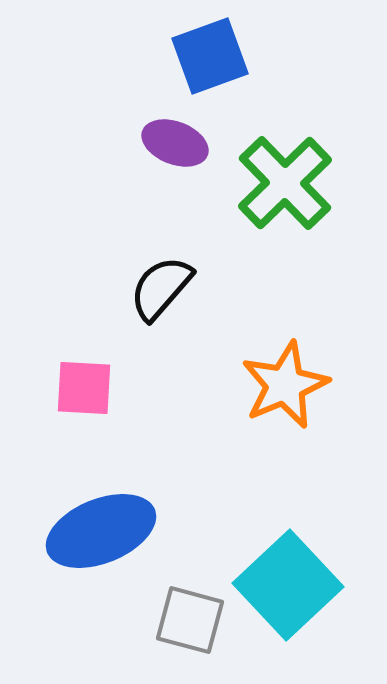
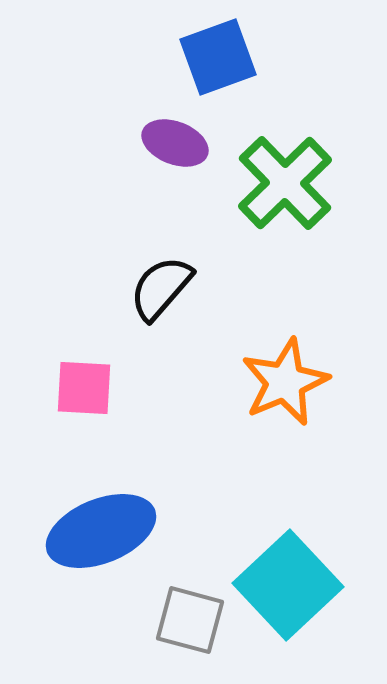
blue square: moved 8 px right, 1 px down
orange star: moved 3 px up
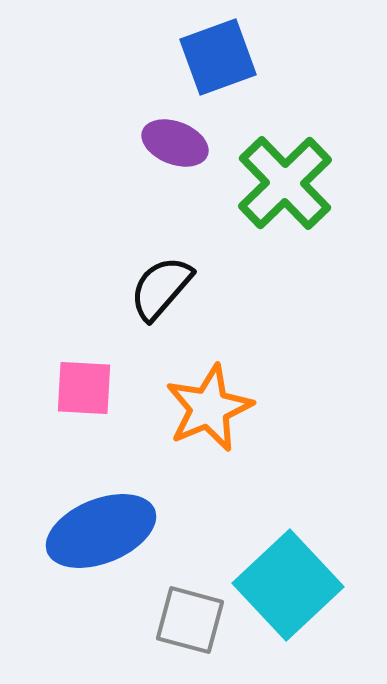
orange star: moved 76 px left, 26 px down
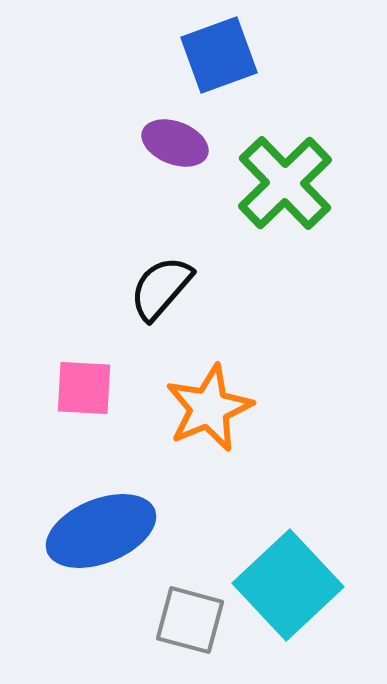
blue square: moved 1 px right, 2 px up
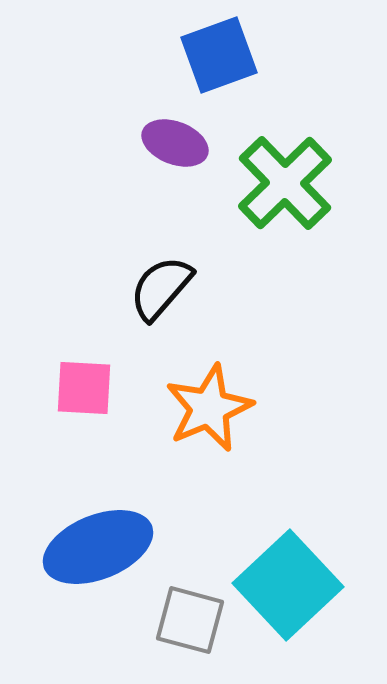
blue ellipse: moved 3 px left, 16 px down
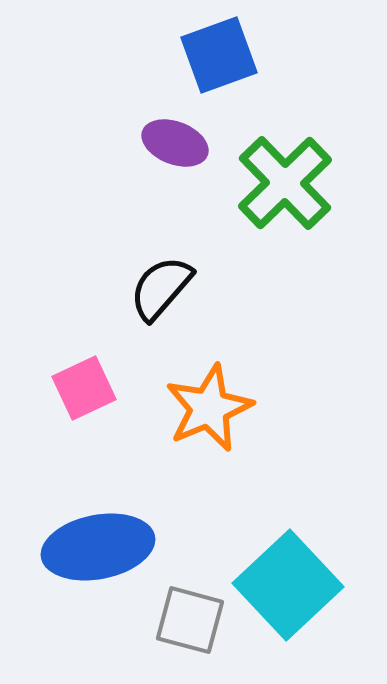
pink square: rotated 28 degrees counterclockwise
blue ellipse: rotated 11 degrees clockwise
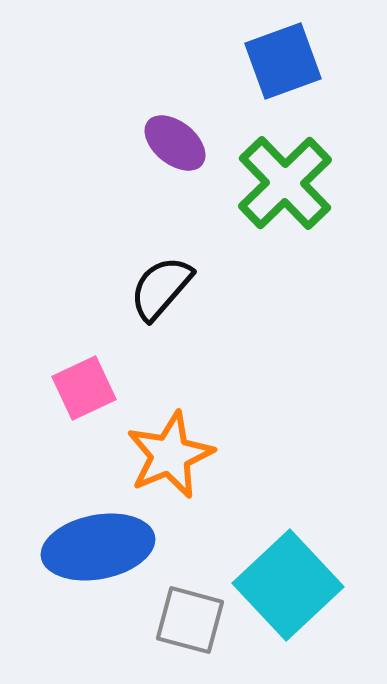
blue square: moved 64 px right, 6 px down
purple ellipse: rotated 18 degrees clockwise
orange star: moved 39 px left, 47 px down
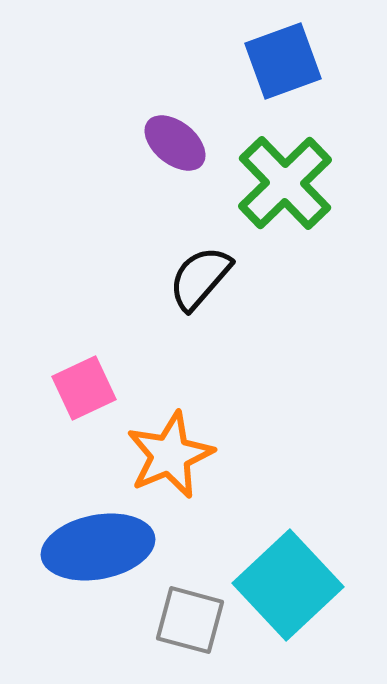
black semicircle: moved 39 px right, 10 px up
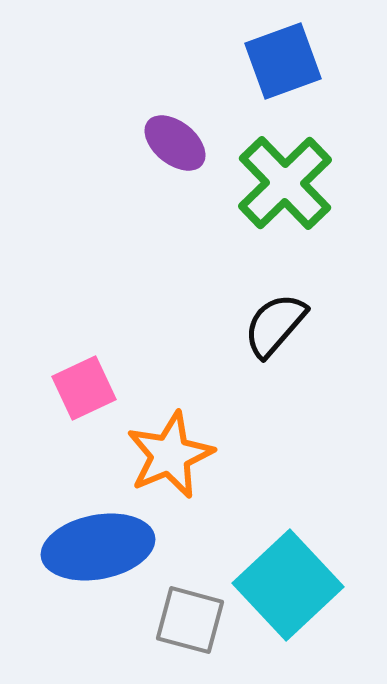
black semicircle: moved 75 px right, 47 px down
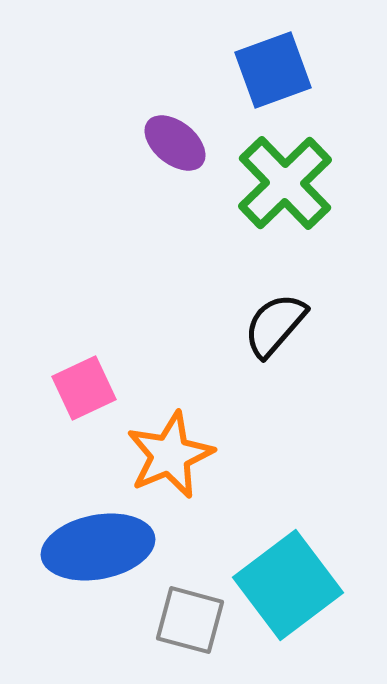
blue square: moved 10 px left, 9 px down
cyan square: rotated 6 degrees clockwise
